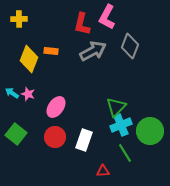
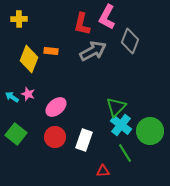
gray diamond: moved 5 px up
cyan arrow: moved 4 px down
pink ellipse: rotated 15 degrees clockwise
cyan cross: rotated 30 degrees counterclockwise
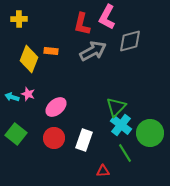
gray diamond: rotated 55 degrees clockwise
cyan arrow: rotated 16 degrees counterclockwise
green circle: moved 2 px down
red circle: moved 1 px left, 1 px down
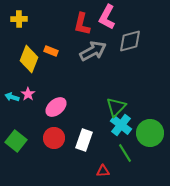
orange rectangle: rotated 16 degrees clockwise
pink star: rotated 16 degrees clockwise
green square: moved 7 px down
